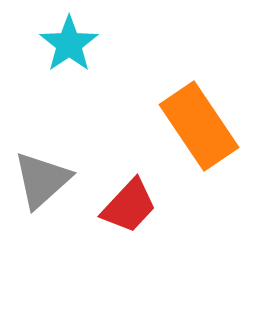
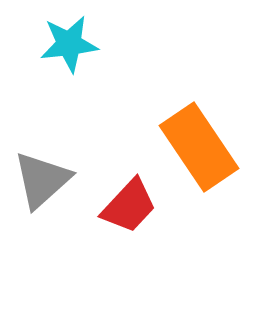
cyan star: rotated 28 degrees clockwise
orange rectangle: moved 21 px down
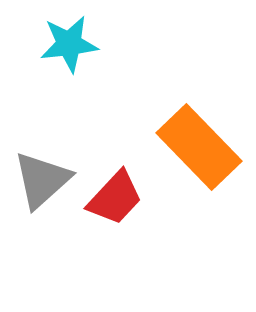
orange rectangle: rotated 10 degrees counterclockwise
red trapezoid: moved 14 px left, 8 px up
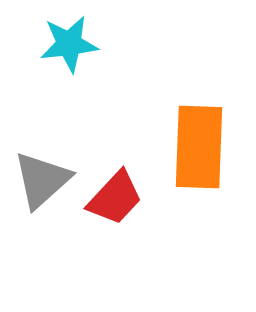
orange rectangle: rotated 46 degrees clockwise
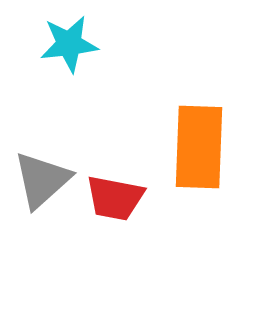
red trapezoid: rotated 58 degrees clockwise
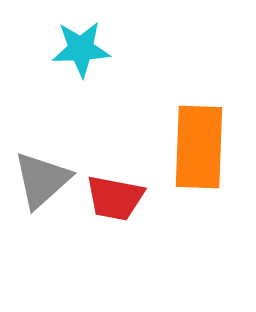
cyan star: moved 12 px right, 5 px down; rotated 4 degrees clockwise
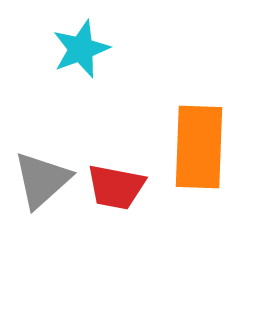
cyan star: rotated 18 degrees counterclockwise
red trapezoid: moved 1 px right, 11 px up
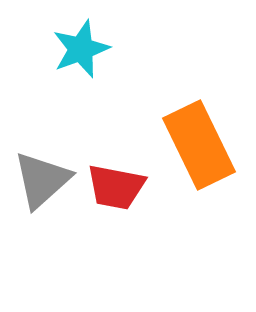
orange rectangle: moved 2 px up; rotated 28 degrees counterclockwise
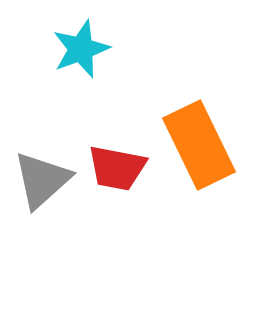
red trapezoid: moved 1 px right, 19 px up
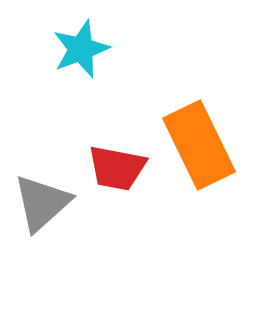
gray triangle: moved 23 px down
